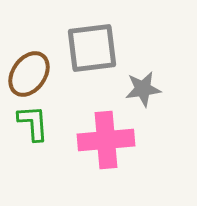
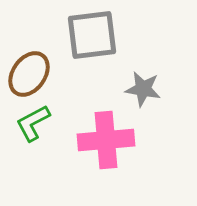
gray square: moved 13 px up
gray star: rotated 18 degrees clockwise
green L-shape: rotated 114 degrees counterclockwise
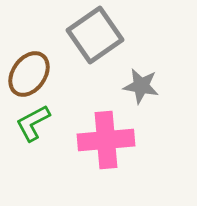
gray square: moved 3 px right; rotated 28 degrees counterclockwise
gray star: moved 2 px left, 3 px up
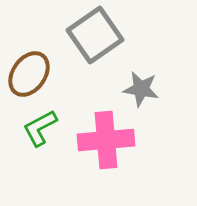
gray star: moved 3 px down
green L-shape: moved 7 px right, 5 px down
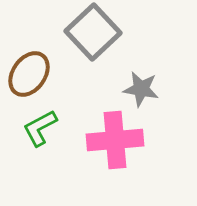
gray square: moved 2 px left, 3 px up; rotated 8 degrees counterclockwise
pink cross: moved 9 px right
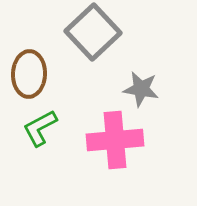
brown ellipse: rotated 33 degrees counterclockwise
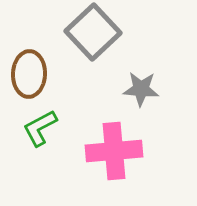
gray star: rotated 6 degrees counterclockwise
pink cross: moved 1 px left, 11 px down
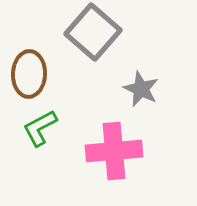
gray square: rotated 6 degrees counterclockwise
gray star: rotated 21 degrees clockwise
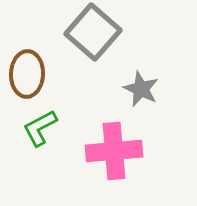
brown ellipse: moved 2 px left
